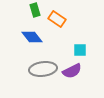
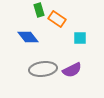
green rectangle: moved 4 px right
blue diamond: moved 4 px left
cyan square: moved 12 px up
purple semicircle: moved 1 px up
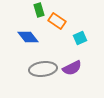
orange rectangle: moved 2 px down
cyan square: rotated 24 degrees counterclockwise
purple semicircle: moved 2 px up
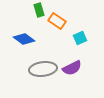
blue diamond: moved 4 px left, 2 px down; rotated 15 degrees counterclockwise
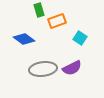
orange rectangle: rotated 54 degrees counterclockwise
cyan square: rotated 32 degrees counterclockwise
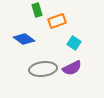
green rectangle: moved 2 px left
cyan square: moved 6 px left, 5 px down
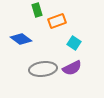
blue diamond: moved 3 px left
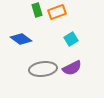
orange rectangle: moved 9 px up
cyan square: moved 3 px left, 4 px up; rotated 24 degrees clockwise
